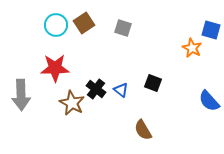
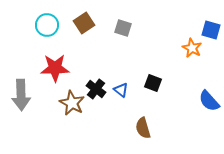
cyan circle: moved 9 px left
brown semicircle: moved 2 px up; rotated 15 degrees clockwise
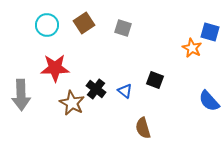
blue square: moved 1 px left, 2 px down
black square: moved 2 px right, 3 px up
blue triangle: moved 4 px right, 1 px down
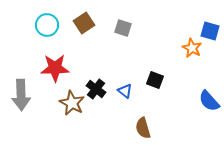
blue square: moved 1 px up
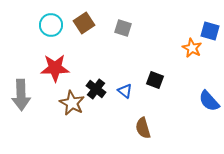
cyan circle: moved 4 px right
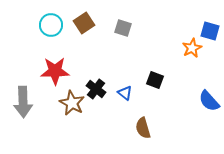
orange star: rotated 18 degrees clockwise
red star: moved 3 px down
blue triangle: moved 2 px down
gray arrow: moved 2 px right, 7 px down
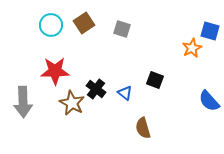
gray square: moved 1 px left, 1 px down
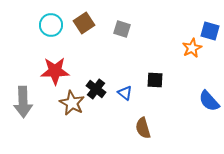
black square: rotated 18 degrees counterclockwise
